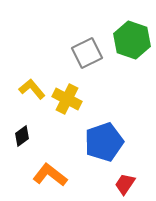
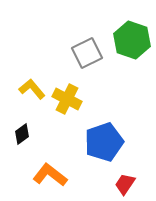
black diamond: moved 2 px up
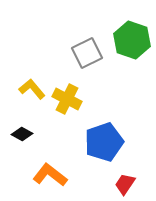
black diamond: rotated 65 degrees clockwise
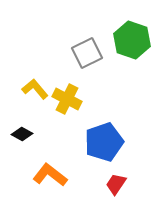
yellow L-shape: moved 3 px right
red trapezoid: moved 9 px left
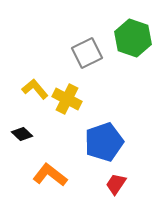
green hexagon: moved 1 px right, 2 px up
black diamond: rotated 15 degrees clockwise
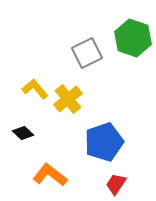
yellow cross: moved 1 px right; rotated 24 degrees clockwise
black diamond: moved 1 px right, 1 px up
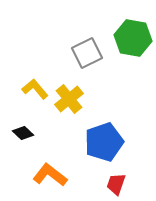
green hexagon: rotated 9 degrees counterclockwise
yellow cross: moved 1 px right
red trapezoid: rotated 15 degrees counterclockwise
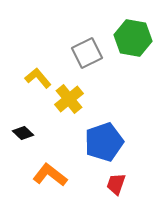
yellow L-shape: moved 3 px right, 11 px up
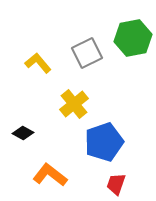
green hexagon: rotated 21 degrees counterclockwise
yellow L-shape: moved 15 px up
yellow cross: moved 5 px right, 5 px down
black diamond: rotated 15 degrees counterclockwise
